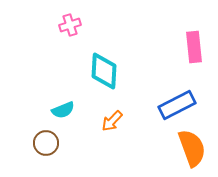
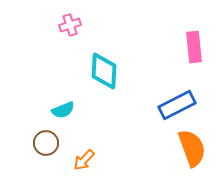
orange arrow: moved 28 px left, 39 px down
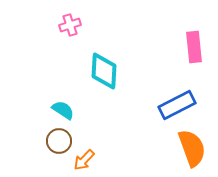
cyan semicircle: rotated 125 degrees counterclockwise
brown circle: moved 13 px right, 2 px up
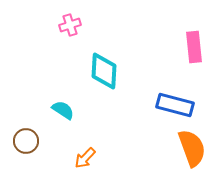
blue rectangle: moved 2 px left; rotated 42 degrees clockwise
brown circle: moved 33 px left
orange arrow: moved 1 px right, 2 px up
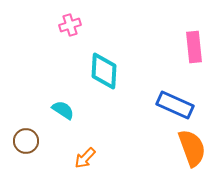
blue rectangle: rotated 9 degrees clockwise
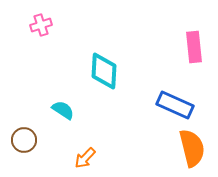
pink cross: moved 29 px left
brown circle: moved 2 px left, 1 px up
orange semicircle: rotated 6 degrees clockwise
